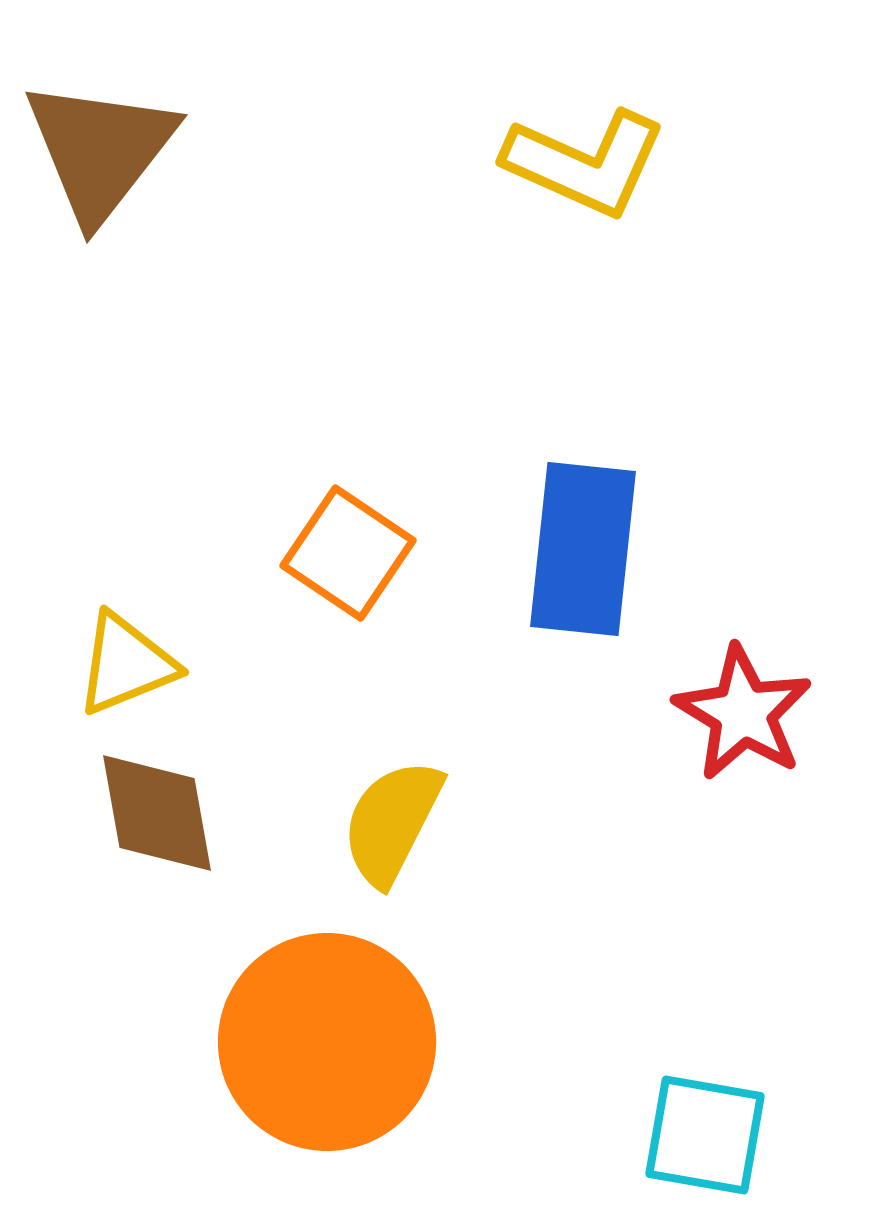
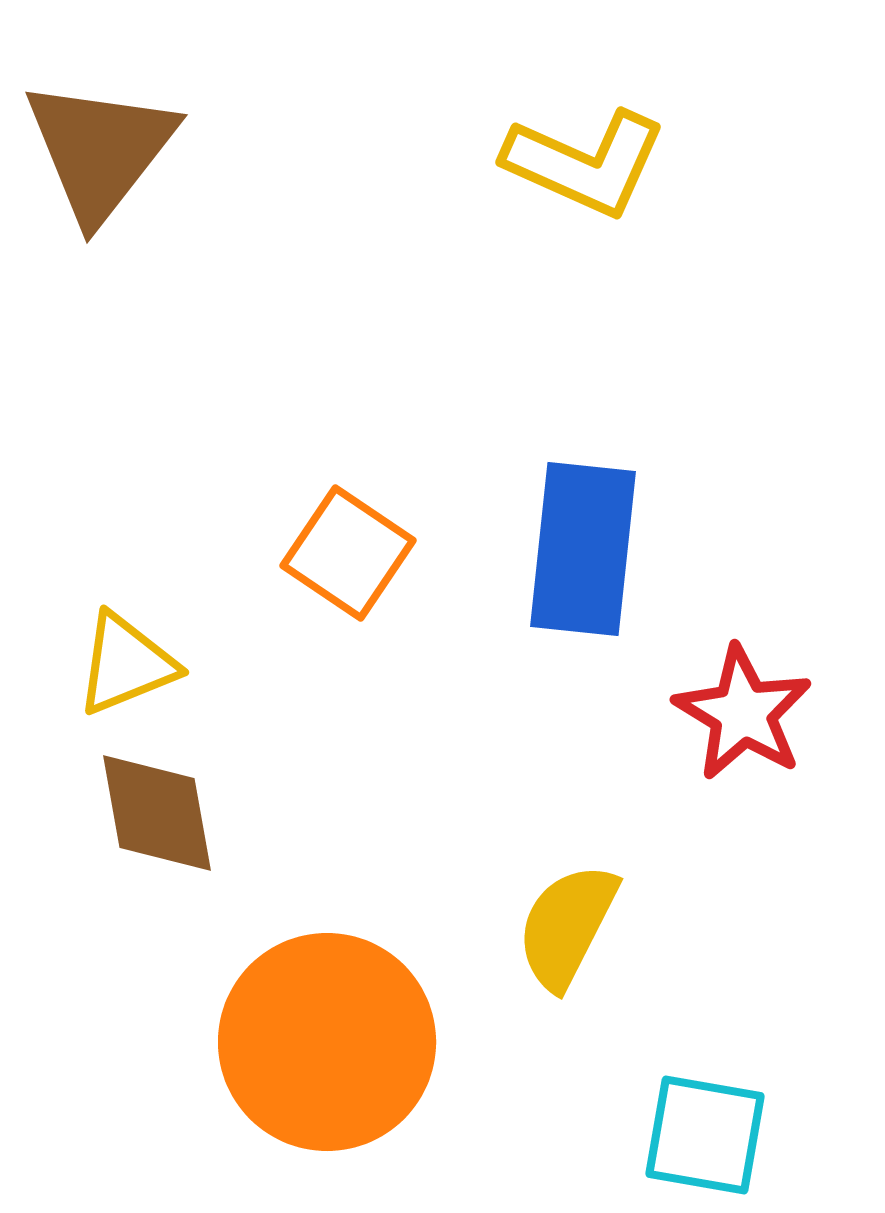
yellow semicircle: moved 175 px right, 104 px down
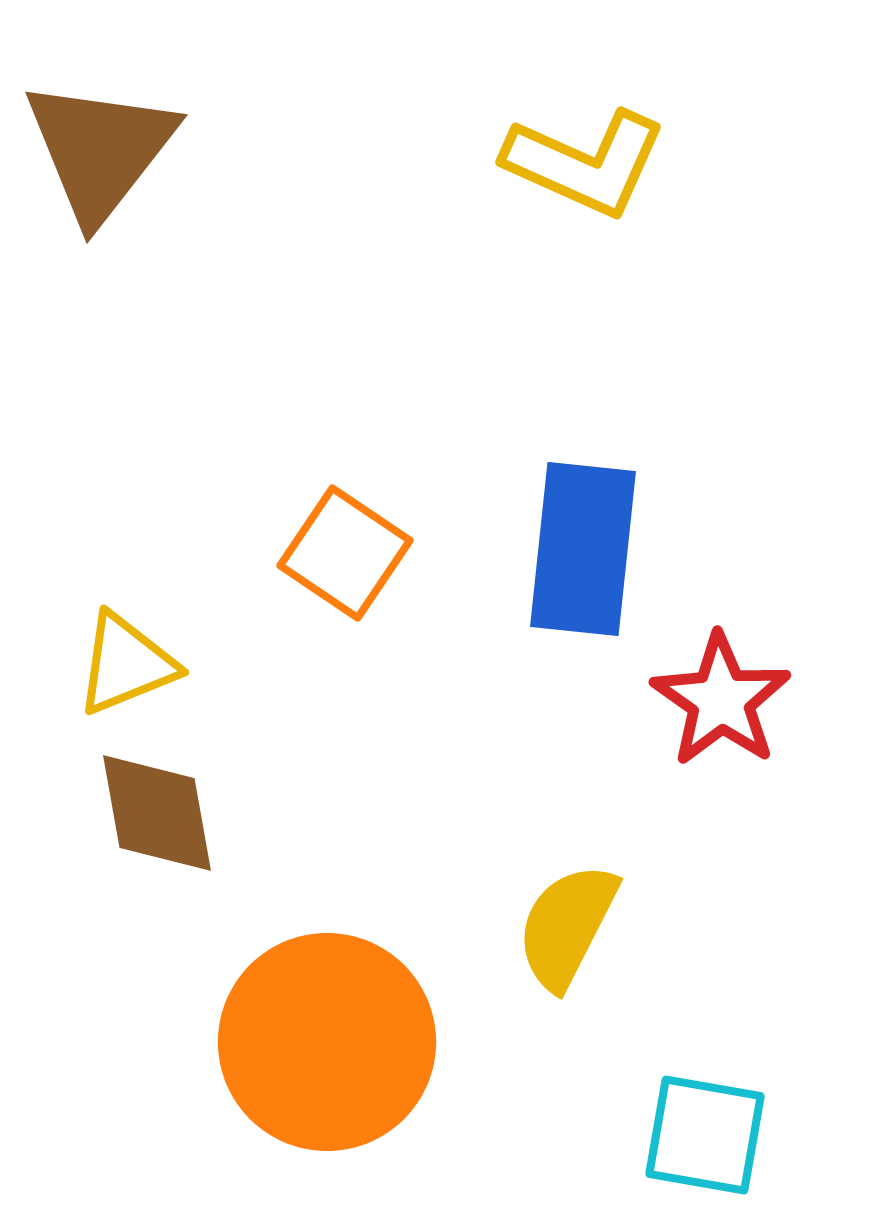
orange square: moved 3 px left
red star: moved 22 px left, 13 px up; rotated 4 degrees clockwise
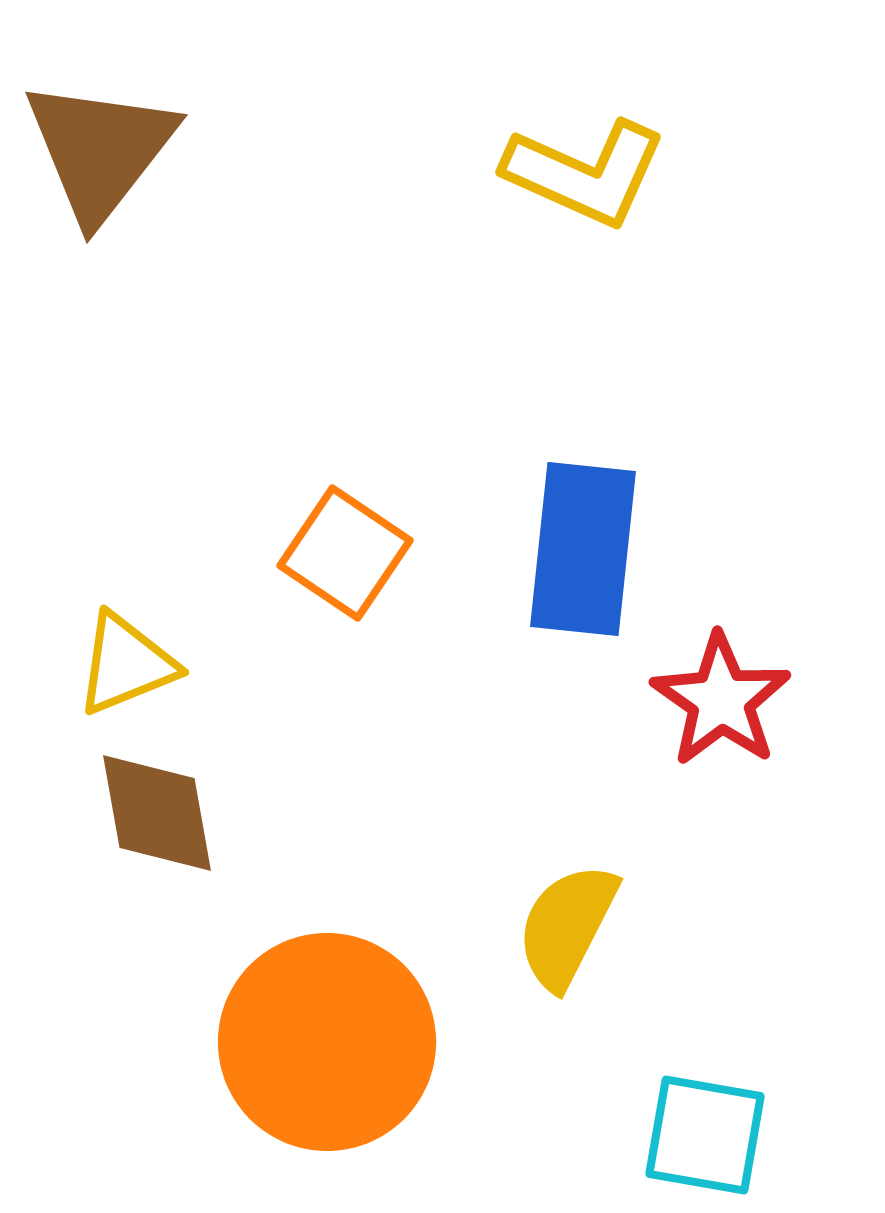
yellow L-shape: moved 10 px down
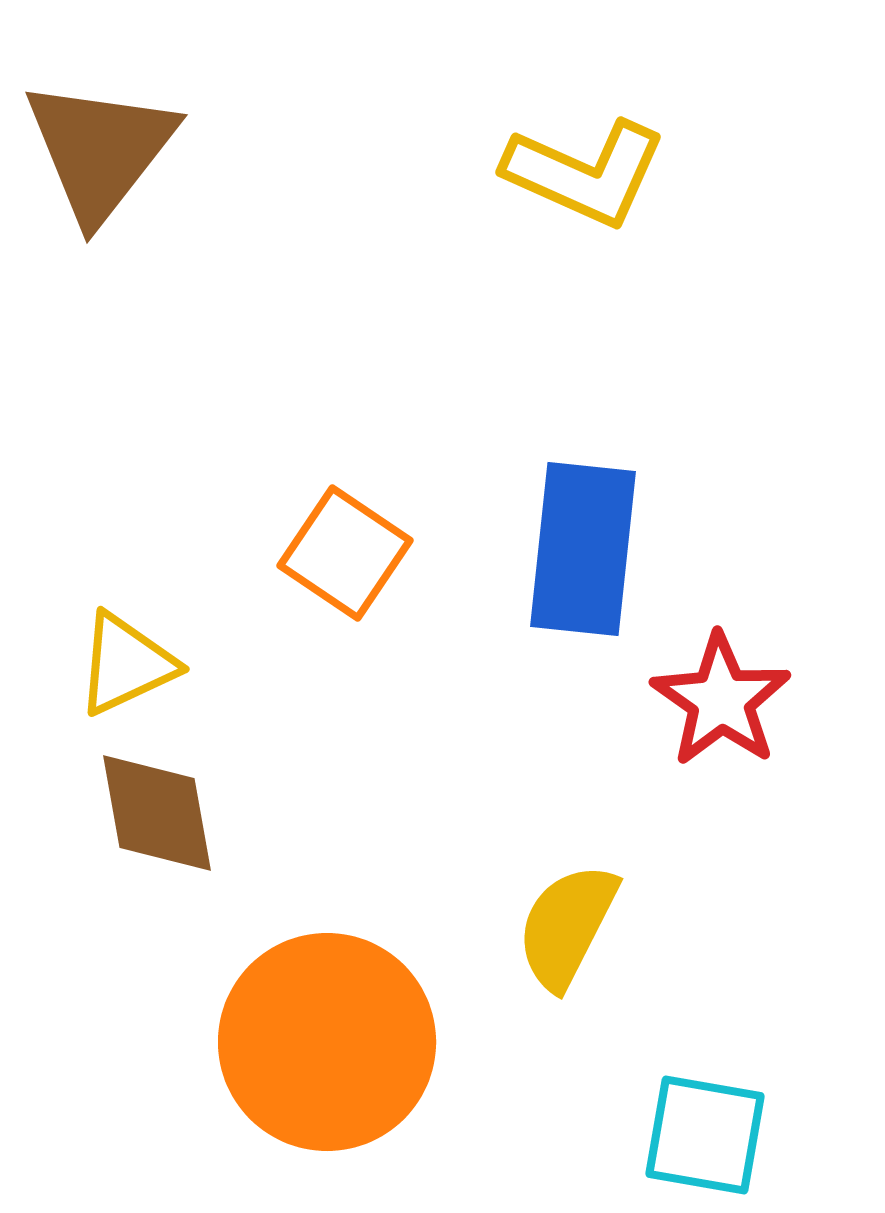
yellow triangle: rotated 3 degrees counterclockwise
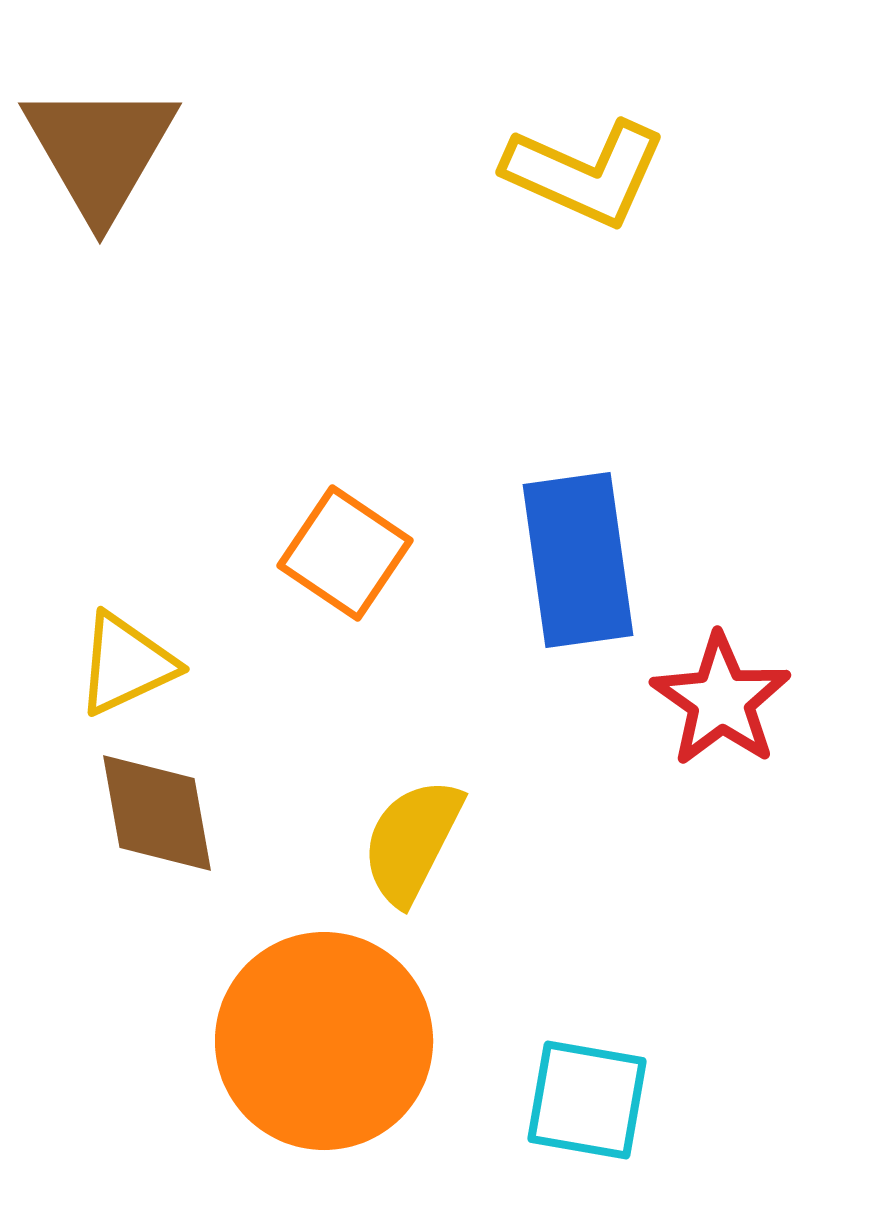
brown triangle: rotated 8 degrees counterclockwise
blue rectangle: moved 5 px left, 11 px down; rotated 14 degrees counterclockwise
yellow semicircle: moved 155 px left, 85 px up
orange circle: moved 3 px left, 1 px up
cyan square: moved 118 px left, 35 px up
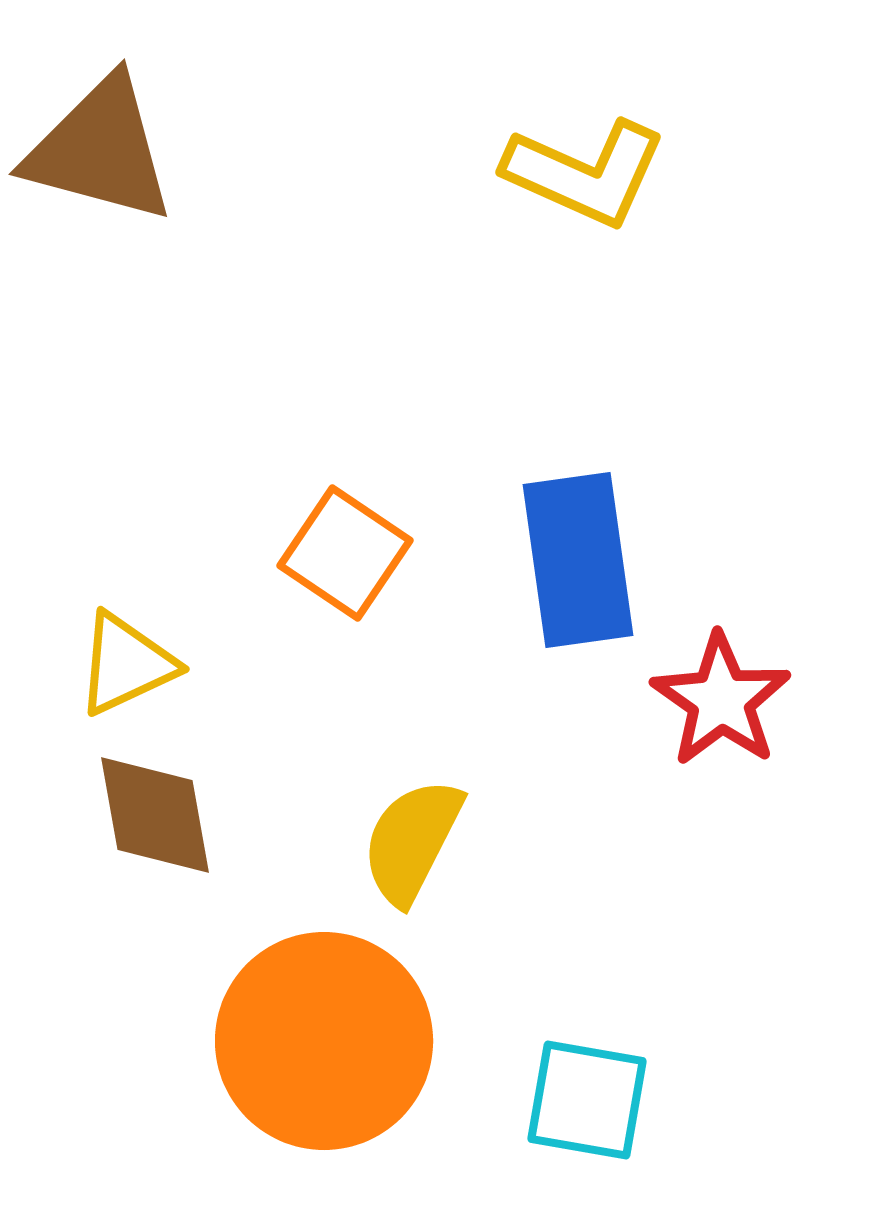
brown triangle: rotated 45 degrees counterclockwise
brown diamond: moved 2 px left, 2 px down
